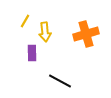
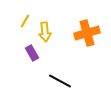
orange cross: moved 1 px right, 1 px up
purple rectangle: rotated 28 degrees counterclockwise
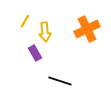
orange cross: moved 4 px up; rotated 10 degrees counterclockwise
purple rectangle: moved 3 px right
black line: rotated 10 degrees counterclockwise
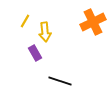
orange cross: moved 6 px right, 7 px up
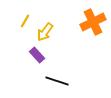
yellow arrow: rotated 42 degrees clockwise
purple rectangle: moved 2 px right, 2 px down; rotated 14 degrees counterclockwise
black line: moved 3 px left
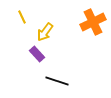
yellow line: moved 3 px left, 4 px up; rotated 56 degrees counterclockwise
purple rectangle: moved 1 px up
